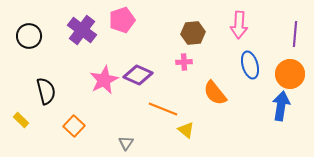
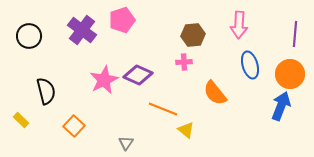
brown hexagon: moved 2 px down
blue arrow: rotated 12 degrees clockwise
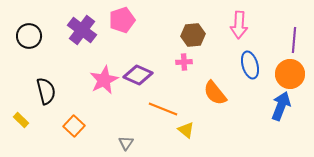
purple line: moved 1 px left, 6 px down
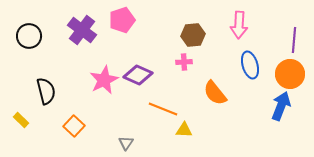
yellow triangle: moved 2 px left; rotated 36 degrees counterclockwise
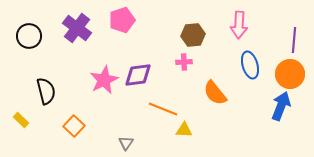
purple cross: moved 5 px left, 2 px up
purple diamond: rotated 32 degrees counterclockwise
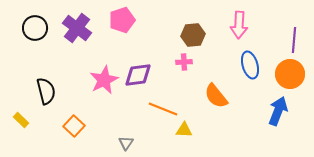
black circle: moved 6 px right, 8 px up
orange semicircle: moved 1 px right, 3 px down
blue arrow: moved 3 px left, 5 px down
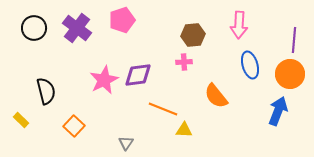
black circle: moved 1 px left
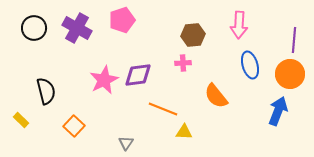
purple cross: rotated 8 degrees counterclockwise
pink cross: moved 1 px left, 1 px down
yellow triangle: moved 2 px down
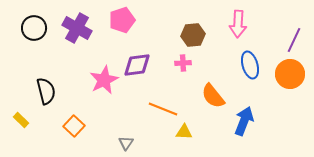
pink arrow: moved 1 px left, 1 px up
purple line: rotated 20 degrees clockwise
purple diamond: moved 1 px left, 10 px up
orange semicircle: moved 3 px left
blue arrow: moved 34 px left, 10 px down
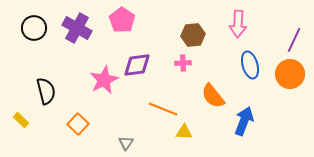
pink pentagon: rotated 20 degrees counterclockwise
orange square: moved 4 px right, 2 px up
